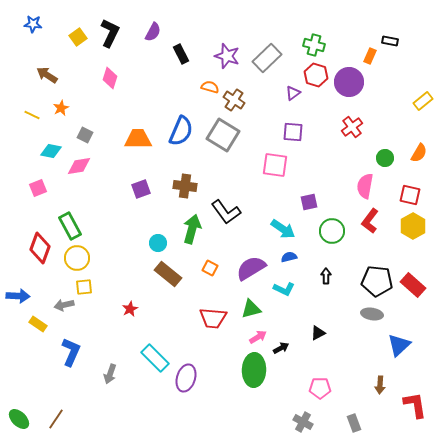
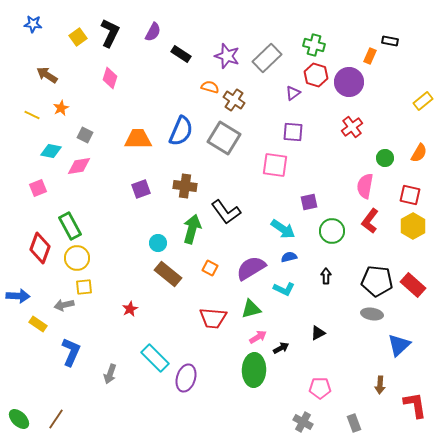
black rectangle at (181, 54): rotated 30 degrees counterclockwise
gray square at (223, 135): moved 1 px right, 3 px down
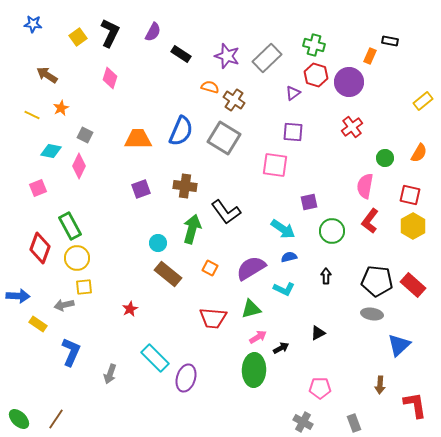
pink diamond at (79, 166): rotated 55 degrees counterclockwise
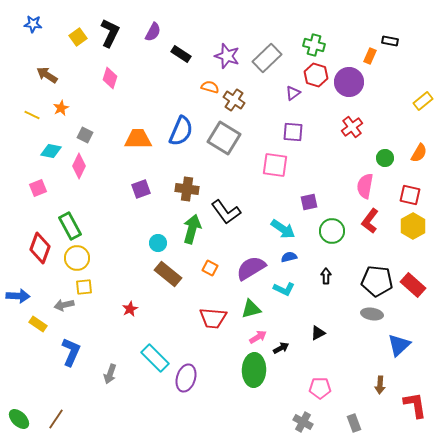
brown cross at (185, 186): moved 2 px right, 3 px down
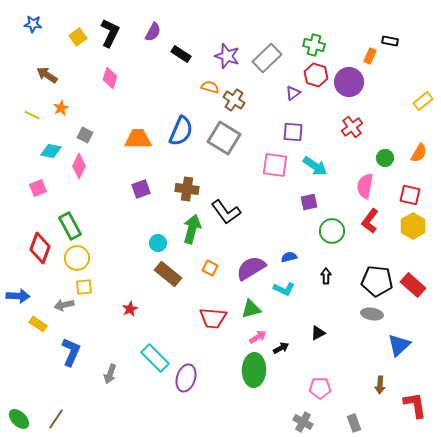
cyan arrow at (283, 229): moved 32 px right, 63 px up
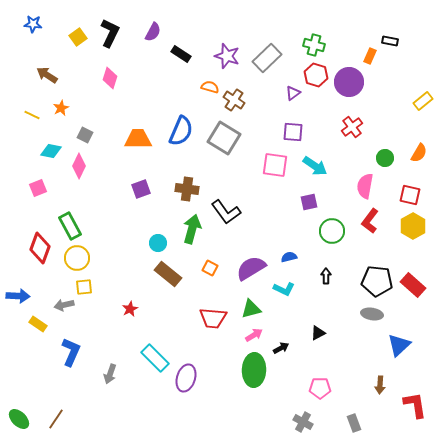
pink arrow at (258, 337): moved 4 px left, 2 px up
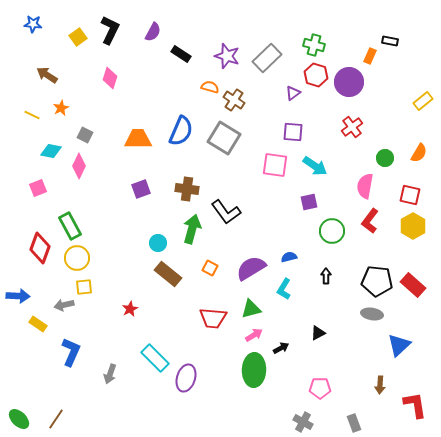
black L-shape at (110, 33): moved 3 px up
cyan L-shape at (284, 289): rotated 95 degrees clockwise
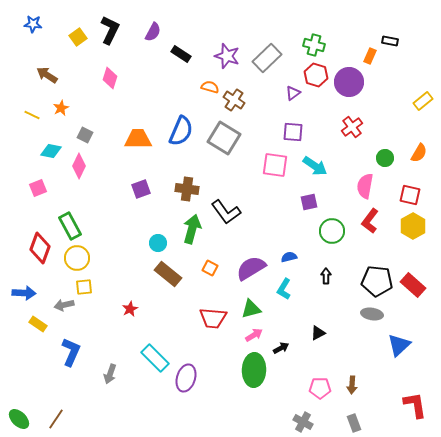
blue arrow at (18, 296): moved 6 px right, 3 px up
brown arrow at (380, 385): moved 28 px left
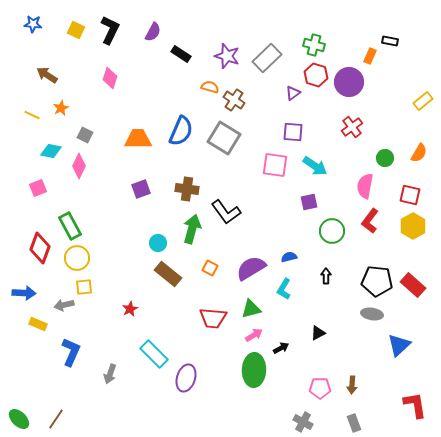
yellow square at (78, 37): moved 2 px left, 7 px up; rotated 30 degrees counterclockwise
yellow rectangle at (38, 324): rotated 12 degrees counterclockwise
cyan rectangle at (155, 358): moved 1 px left, 4 px up
